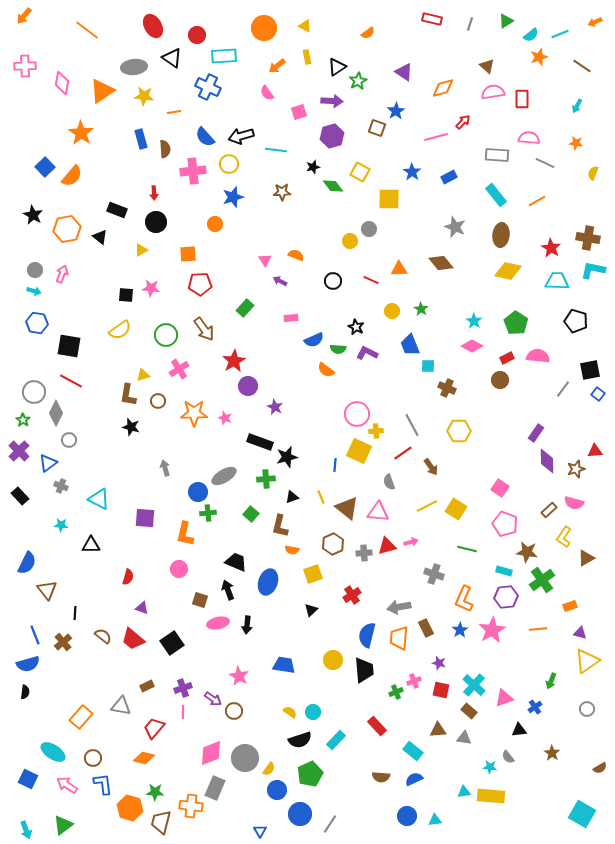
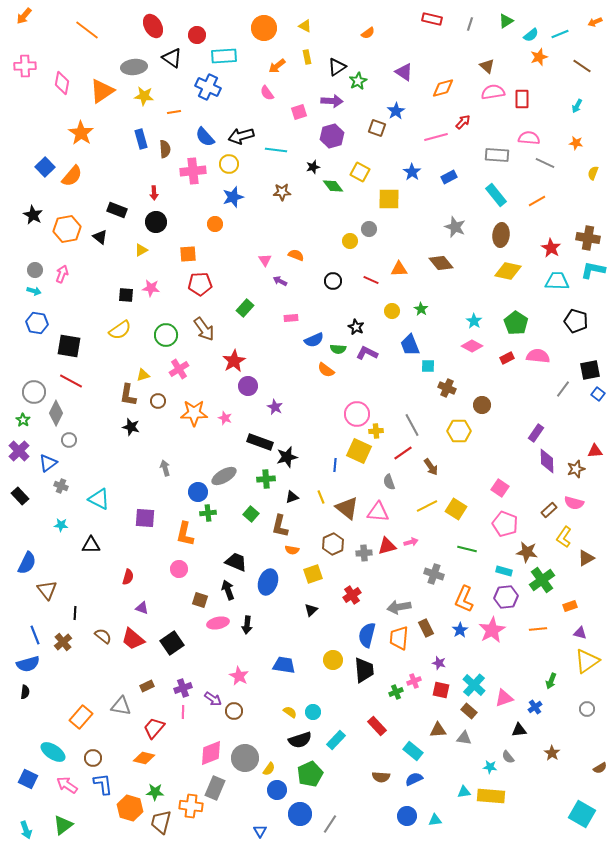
brown circle at (500, 380): moved 18 px left, 25 px down
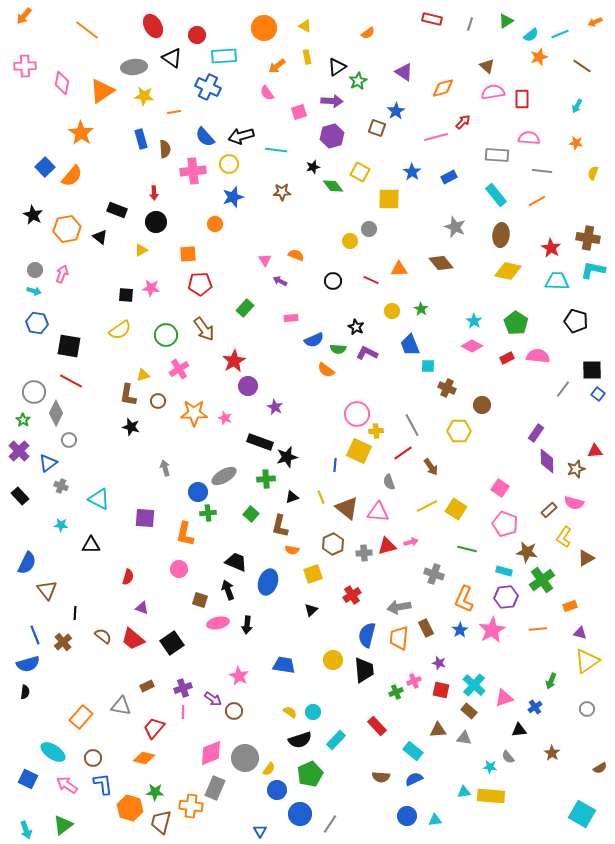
gray line at (545, 163): moved 3 px left, 8 px down; rotated 18 degrees counterclockwise
black square at (590, 370): moved 2 px right; rotated 10 degrees clockwise
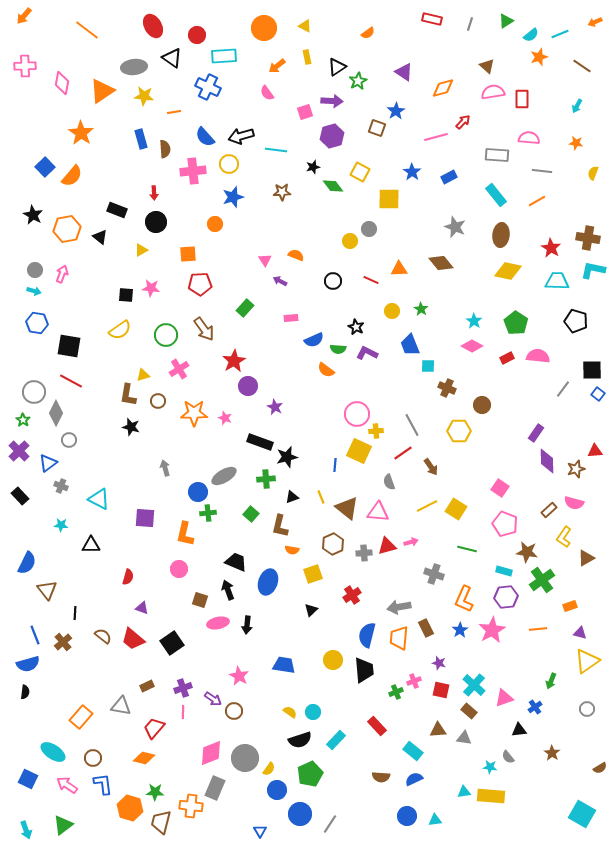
pink square at (299, 112): moved 6 px right
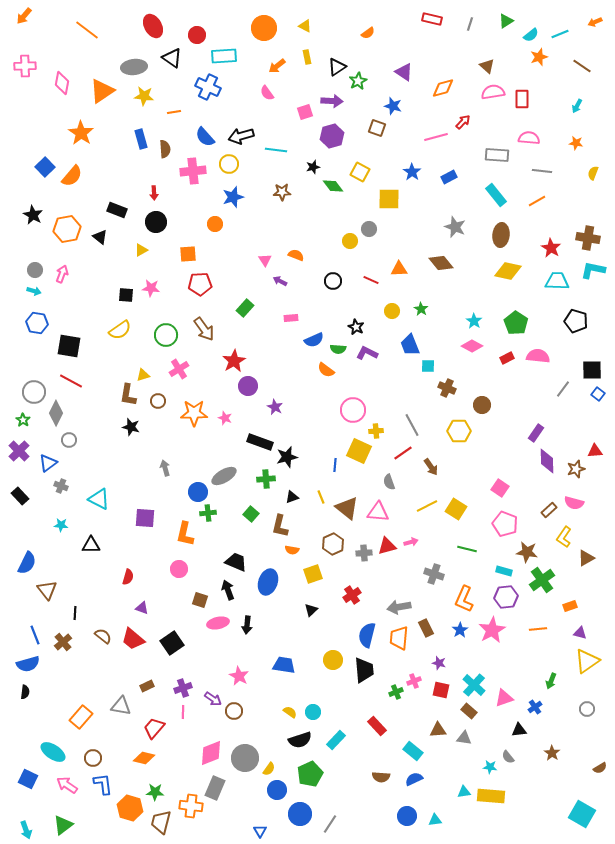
blue star at (396, 111): moved 3 px left, 5 px up; rotated 24 degrees counterclockwise
pink circle at (357, 414): moved 4 px left, 4 px up
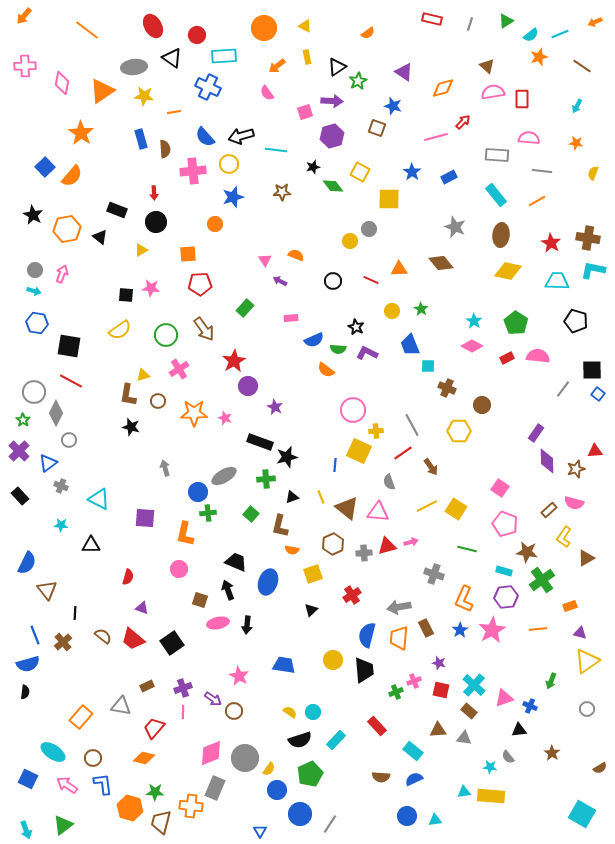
red star at (551, 248): moved 5 px up
blue cross at (535, 707): moved 5 px left, 1 px up; rotated 32 degrees counterclockwise
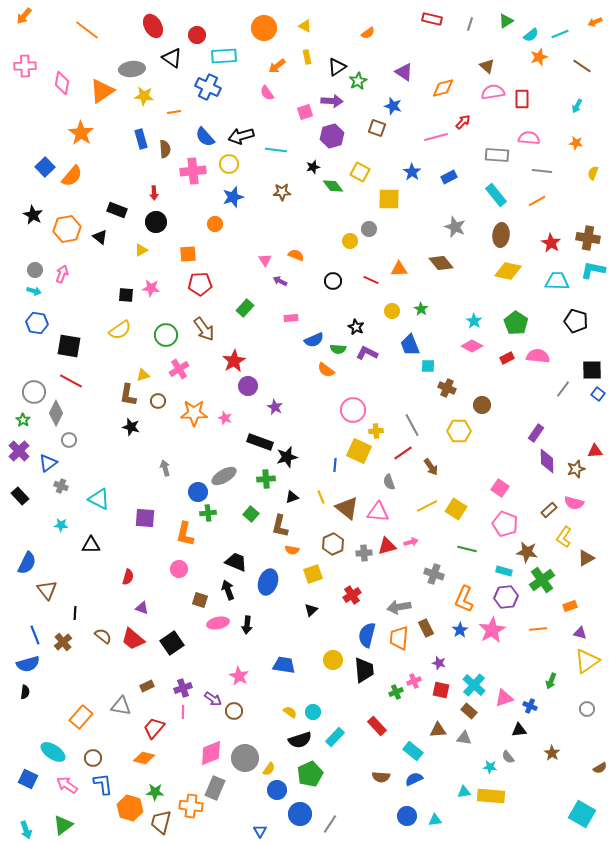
gray ellipse at (134, 67): moved 2 px left, 2 px down
cyan rectangle at (336, 740): moved 1 px left, 3 px up
